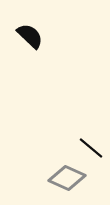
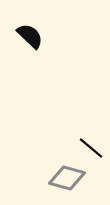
gray diamond: rotated 9 degrees counterclockwise
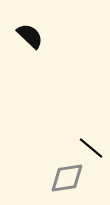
gray diamond: rotated 24 degrees counterclockwise
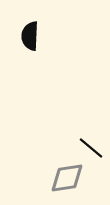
black semicircle: rotated 132 degrees counterclockwise
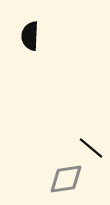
gray diamond: moved 1 px left, 1 px down
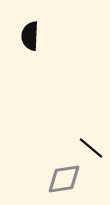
gray diamond: moved 2 px left
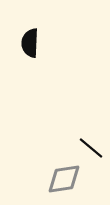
black semicircle: moved 7 px down
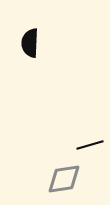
black line: moved 1 px left, 3 px up; rotated 56 degrees counterclockwise
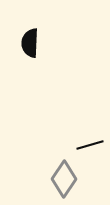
gray diamond: rotated 48 degrees counterclockwise
